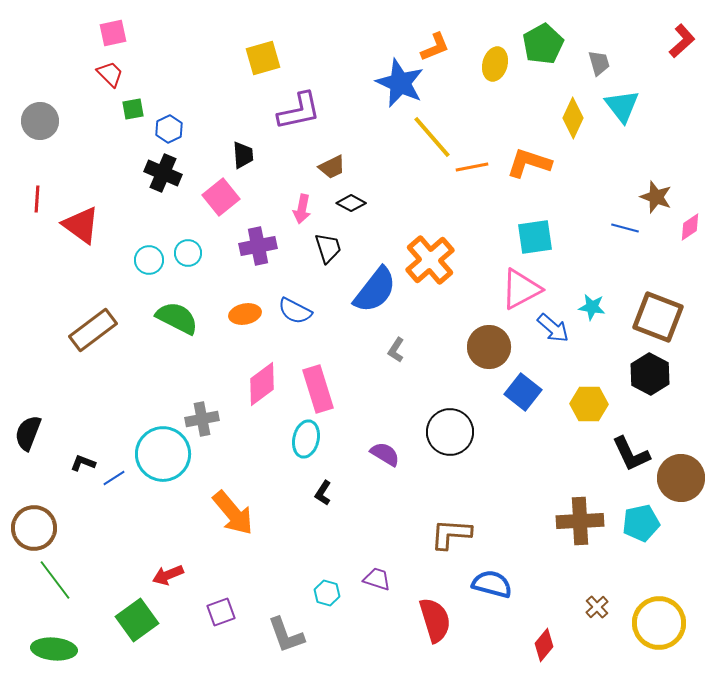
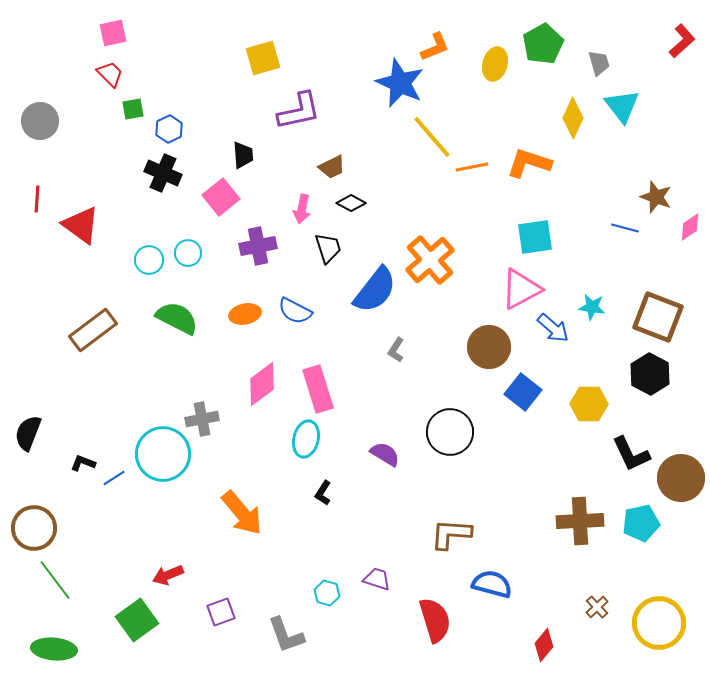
orange arrow at (233, 513): moved 9 px right
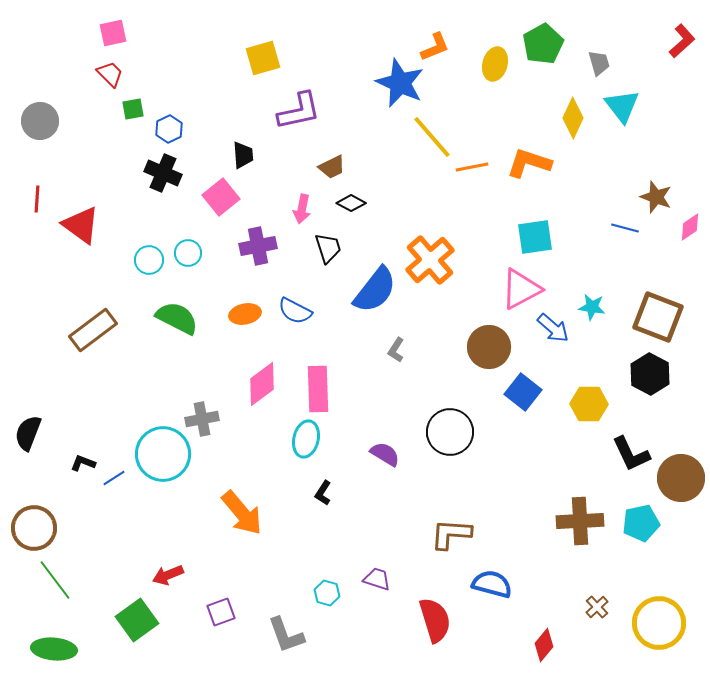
pink rectangle at (318, 389): rotated 15 degrees clockwise
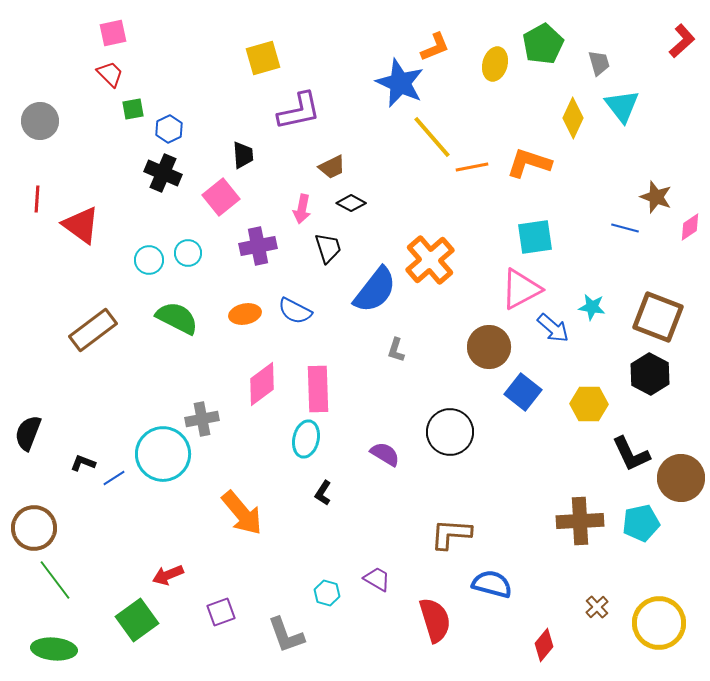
gray L-shape at (396, 350): rotated 15 degrees counterclockwise
purple trapezoid at (377, 579): rotated 12 degrees clockwise
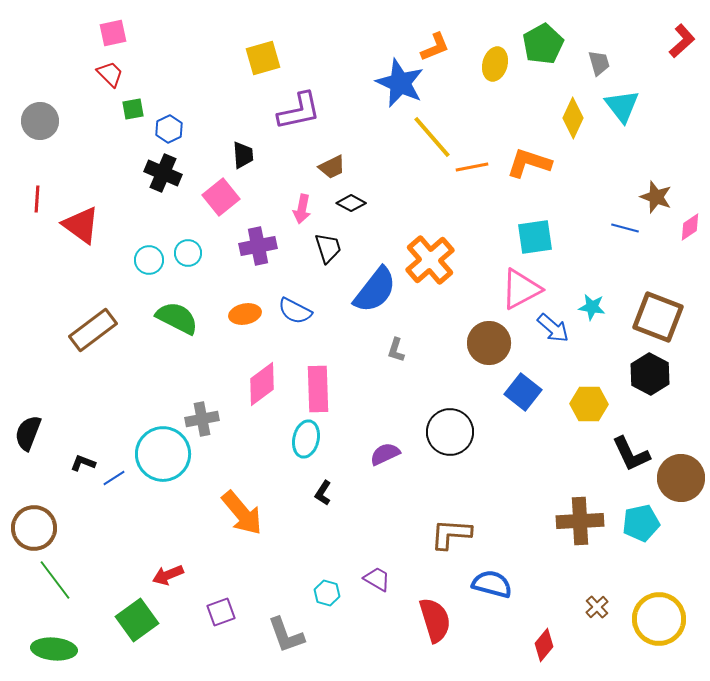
brown circle at (489, 347): moved 4 px up
purple semicircle at (385, 454): rotated 56 degrees counterclockwise
yellow circle at (659, 623): moved 4 px up
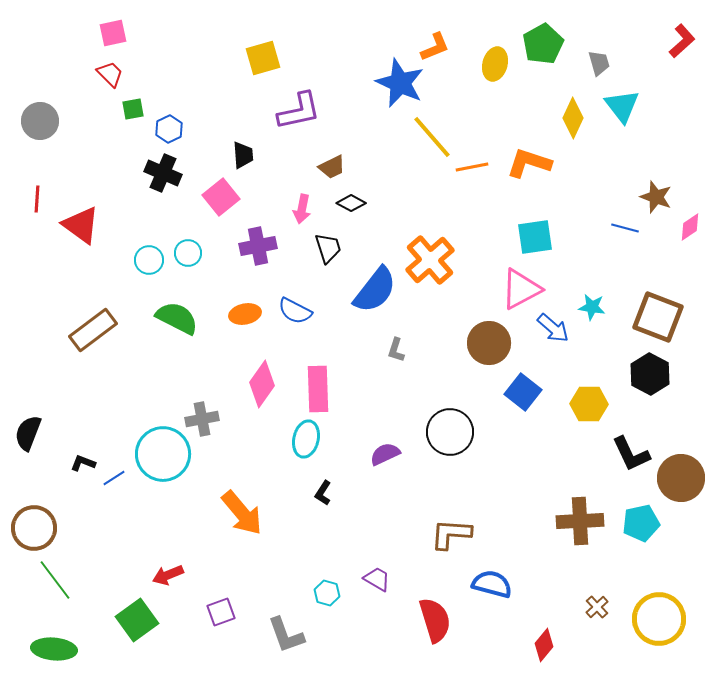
pink diamond at (262, 384): rotated 18 degrees counterclockwise
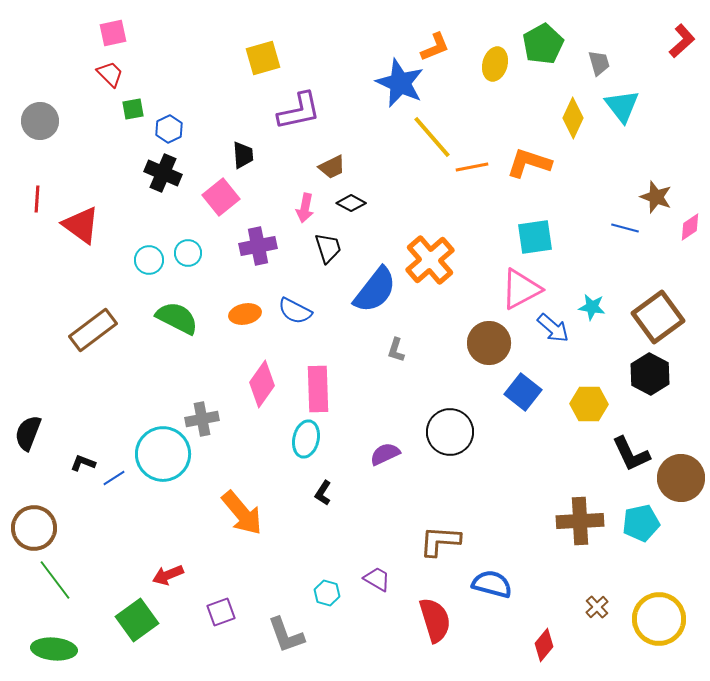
pink arrow at (302, 209): moved 3 px right, 1 px up
brown square at (658, 317): rotated 33 degrees clockwise
brown L-shape at (451, 534): moved 11 px left, 7 px down
